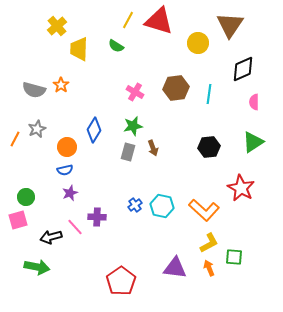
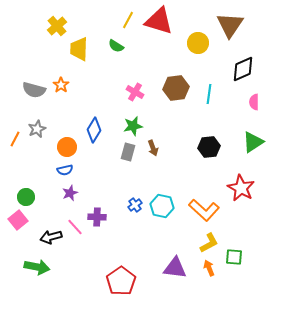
pink square: rotated 24 degrees counterclockwise
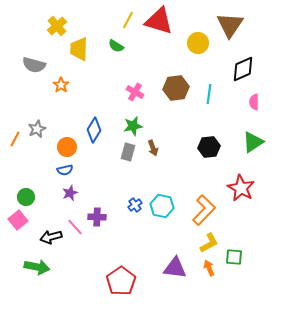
gray semicircle: moved 25 px up
orange L-shape: rotated 88 degrees counterclockwise
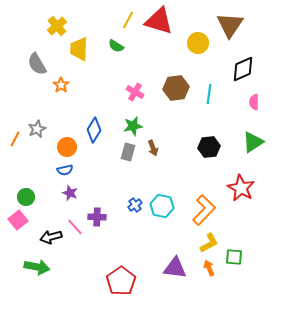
gray semicircle: moved 3 px right, 1 px up; rotated 45 degrees clockwise
purple star: rotated 28 degrees counterclockwise
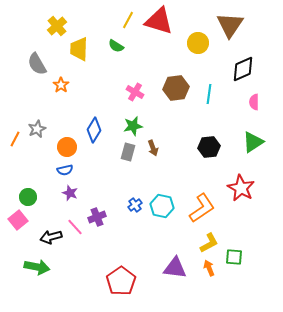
green circle: moved 2 px right
orange L-shape: moved 2 px left, 2 px up; rotated 12 degrees clockwise
purple cross: rotated 24 degrees counterclockwise
